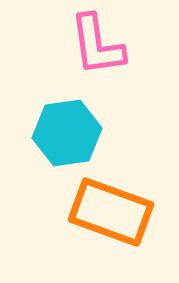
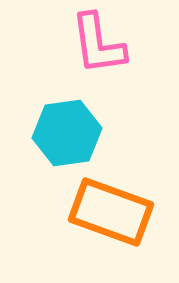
pink L-shape: moved 1 px right, 1 px up
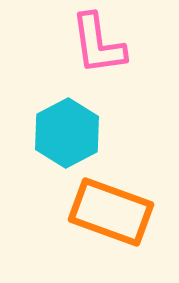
cyan hexagon: rotated 20 degrees counterclockwise
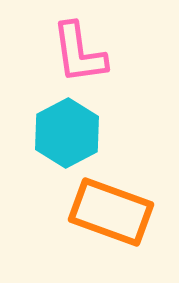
pink L-shape: moved 19 px left, 9 px down
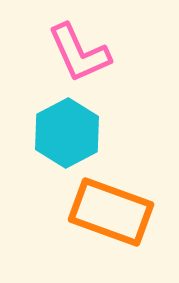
pink L-shape: rotated 16 degrees counterclockwise
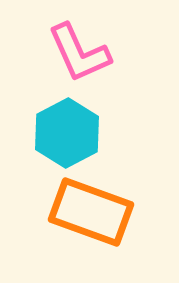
orange rectangle: moved 20 px left
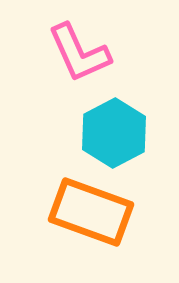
cyan hexagon: moved 47 px right
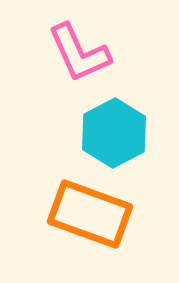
orange rectangle: moved 1 px left, 2 px down
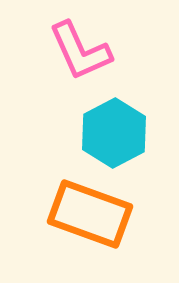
pink L-shape: moved 1 px right, 2 px up
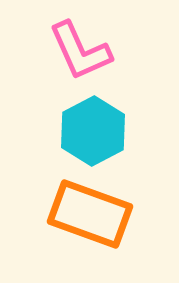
cyan hexagon: moved 21 px left, 2 px up
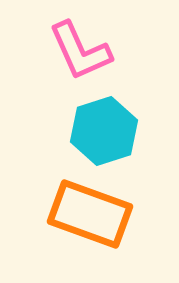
cyan hexagon: moved 11 px right; rotated 10 degrees clockwise
